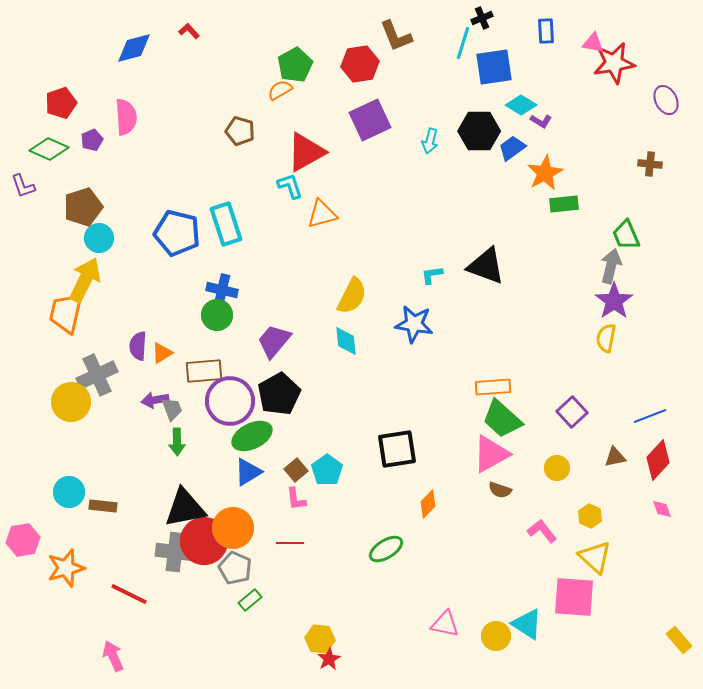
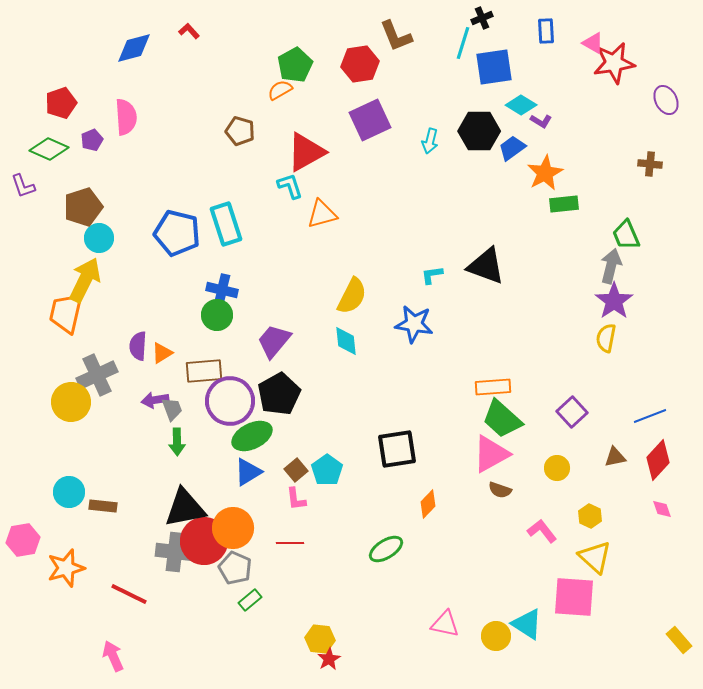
pink triangle at (593, 43): rotated 20 degrees clockwise
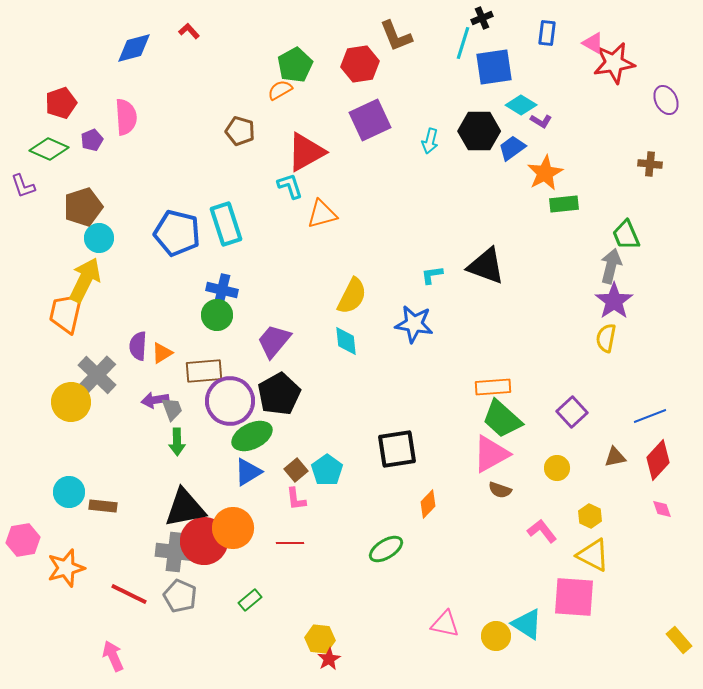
blue rectangle at (546, 31): moved 1 px right, 2 px down; rotated 10 degrees clockwise
gray cross at (97, 375): rotated 21 degrees counterclockwise
yellow triangle at (595, 557): moved 2 px left, 2 px up; rotated 15 degrees counterclockwise
gray pentagon at (235, 568): moved 55 px left, 28 px down
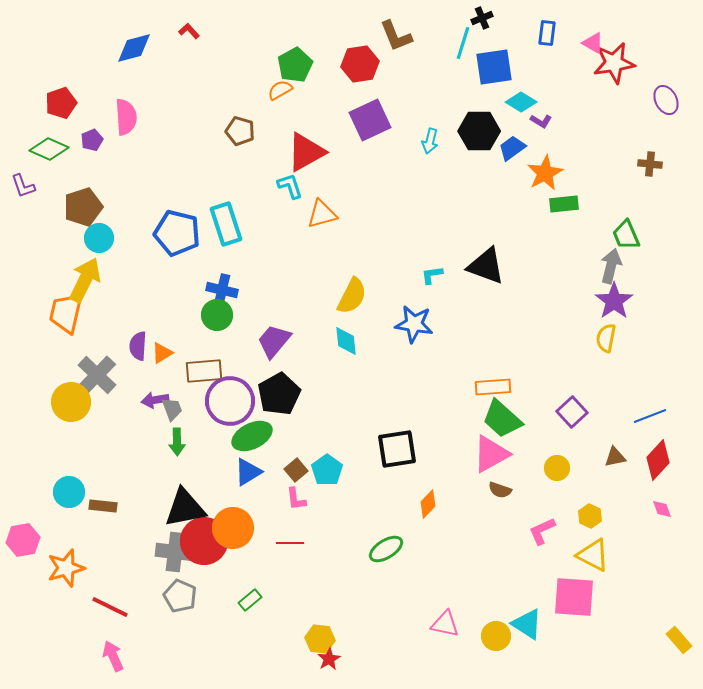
cyan diamond at (521, 105): moved 3 px up
pink L-shape at (542, 531): rotated 76 degrees counterclockwise
red line at (129, 594): moved 19 px left, 13 px down
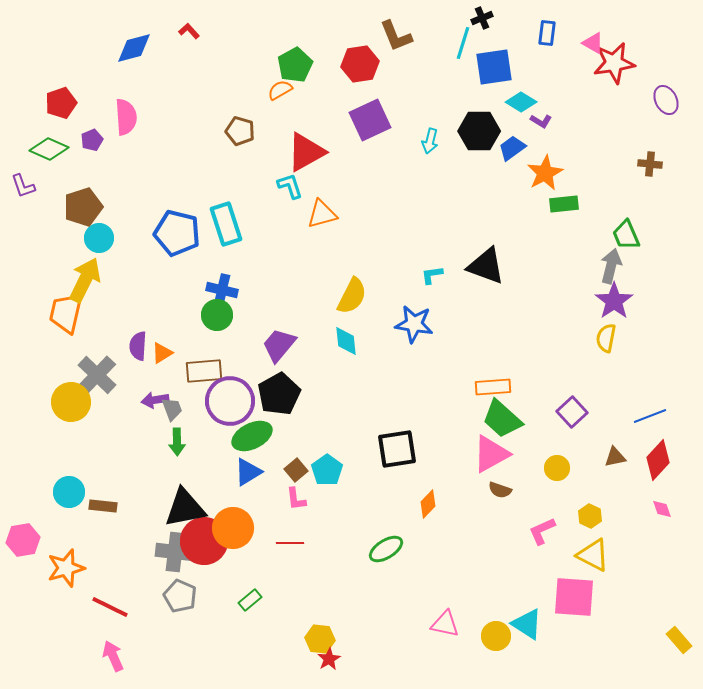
purple trapezoid at (274, 341): moved 5 px right, 4 px down
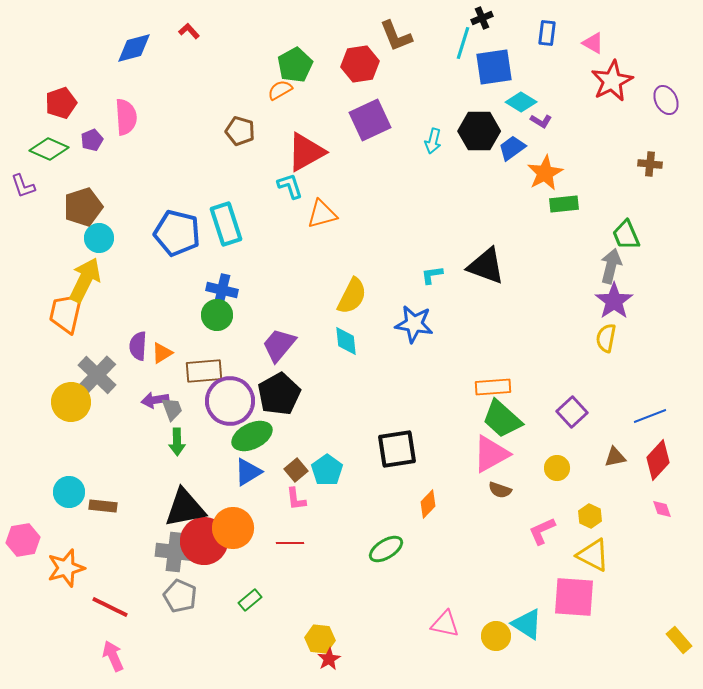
red star at (614, 63): moved 2 px left, 18 px down; rotated 18 degrees counterclockwise
cyan arrow at (430, 141): moved 3 px right
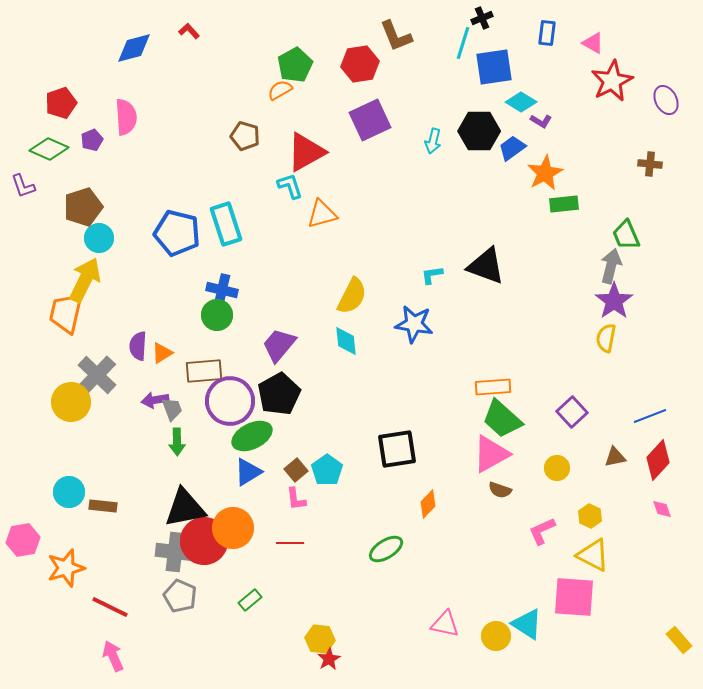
brown pentagon at (240, 131): moved 5 px right, 5 px down
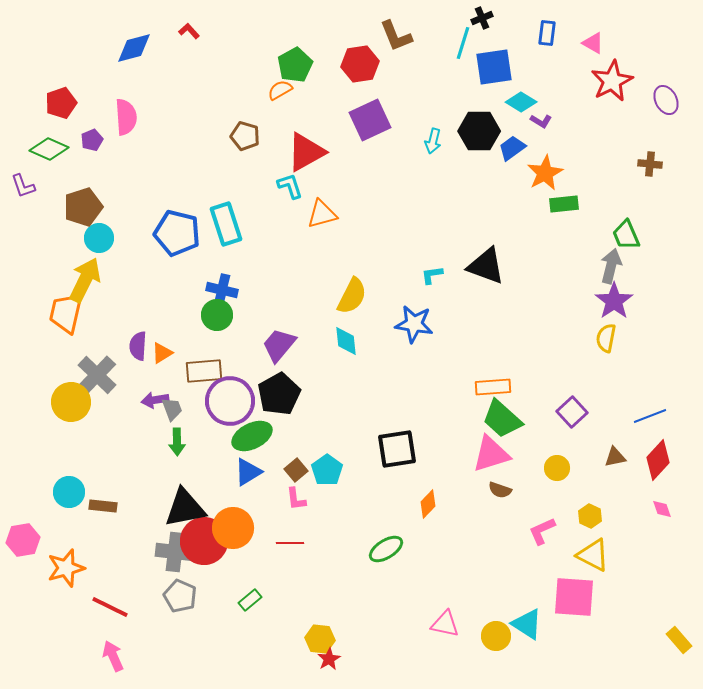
pink triangle at (491, 454): rotated 12 degrees clockwise
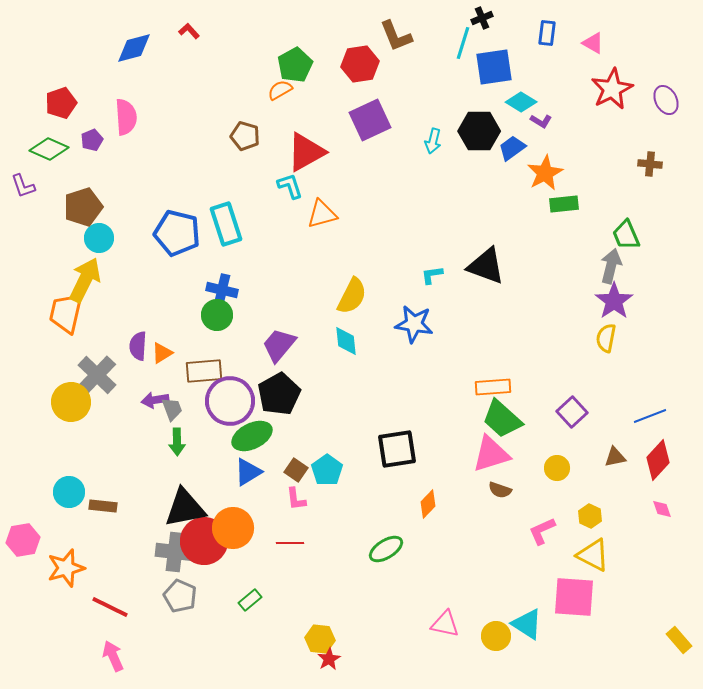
red star at (612, 81): moved 8 px down
brown square at (296, 470): rotated 15 degrees counterclockwise
